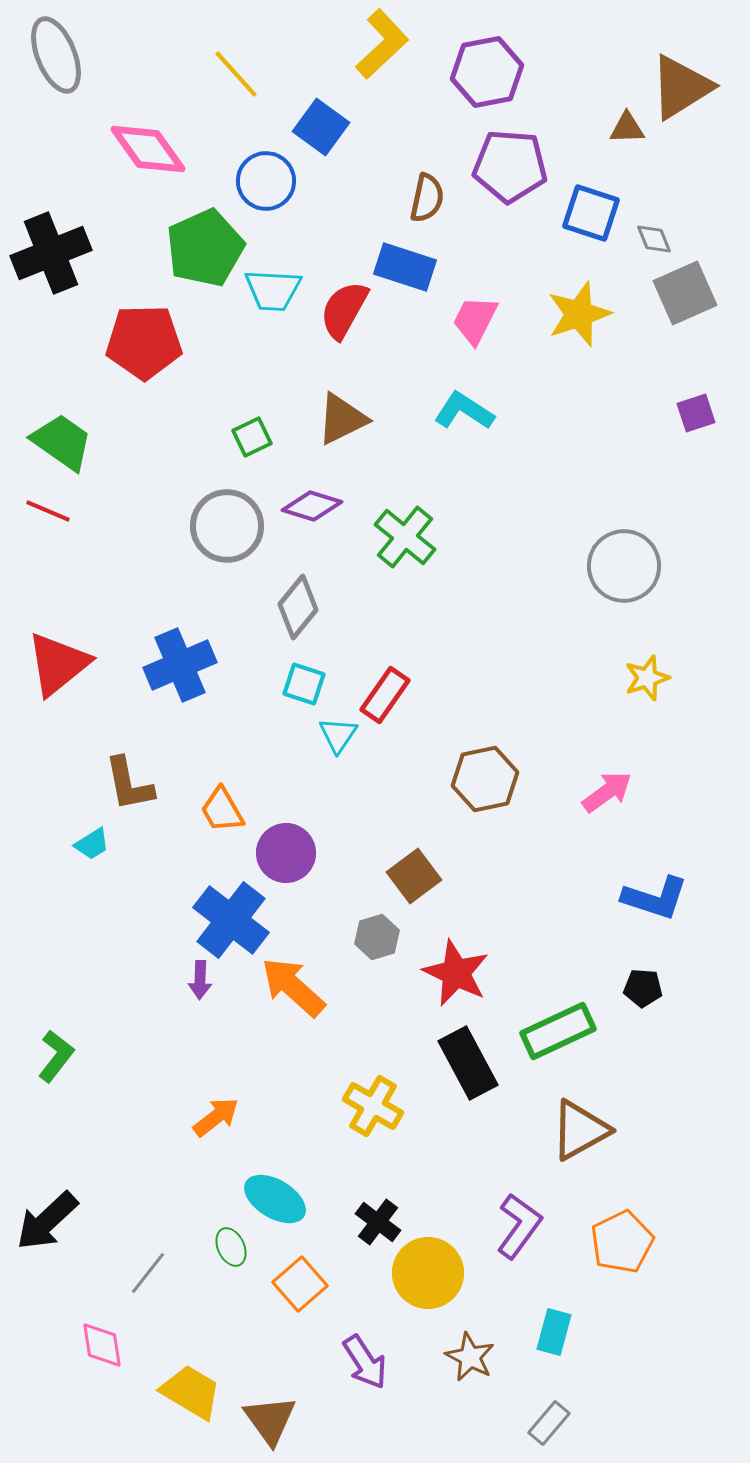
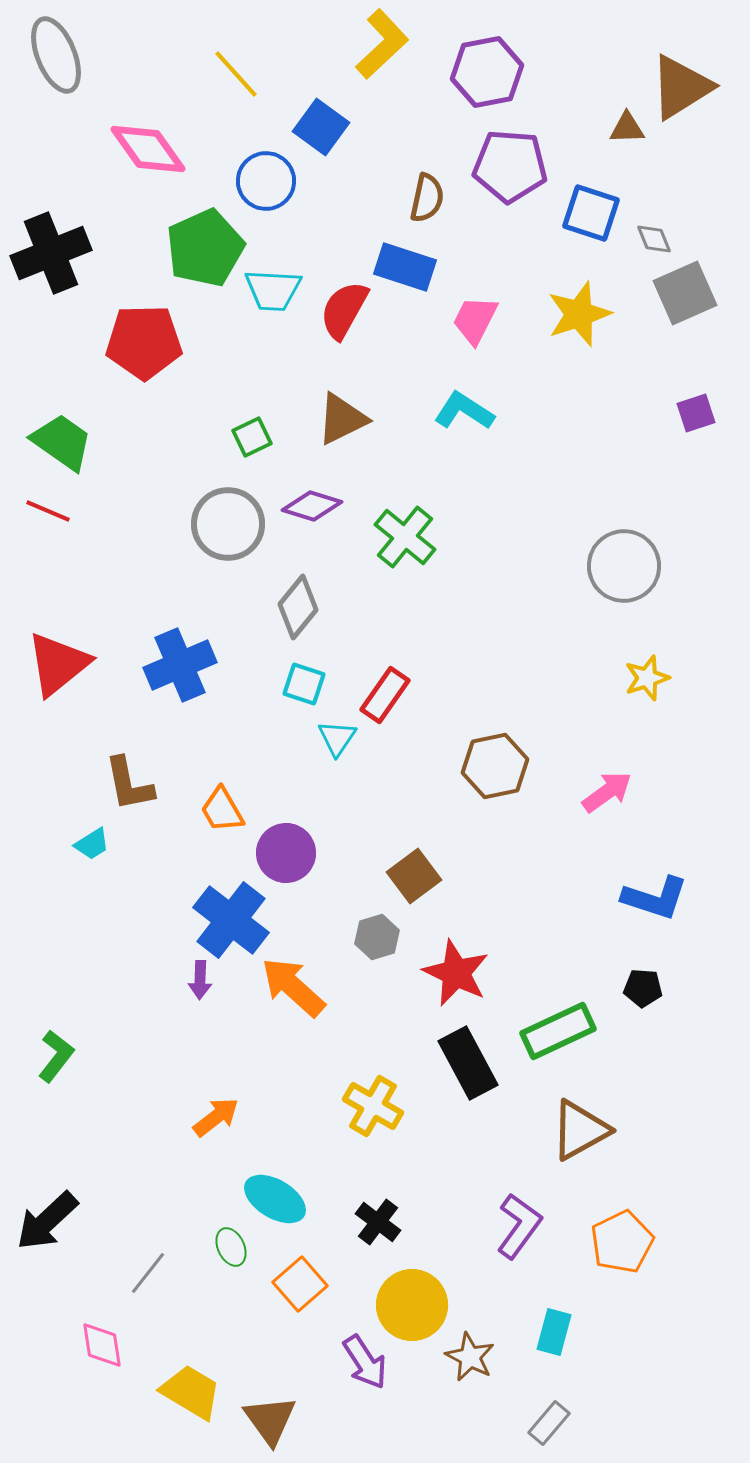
gray circle at (227, 526): moved 1 px right, 2 px up
cyan triangle at (338, 735): moved 1 px left, 3 px down
brown hexagon at (485, 779): moved 10 px right, 13 px up
yellow circle at (428, 1273): moved 16 px left, 32 px down
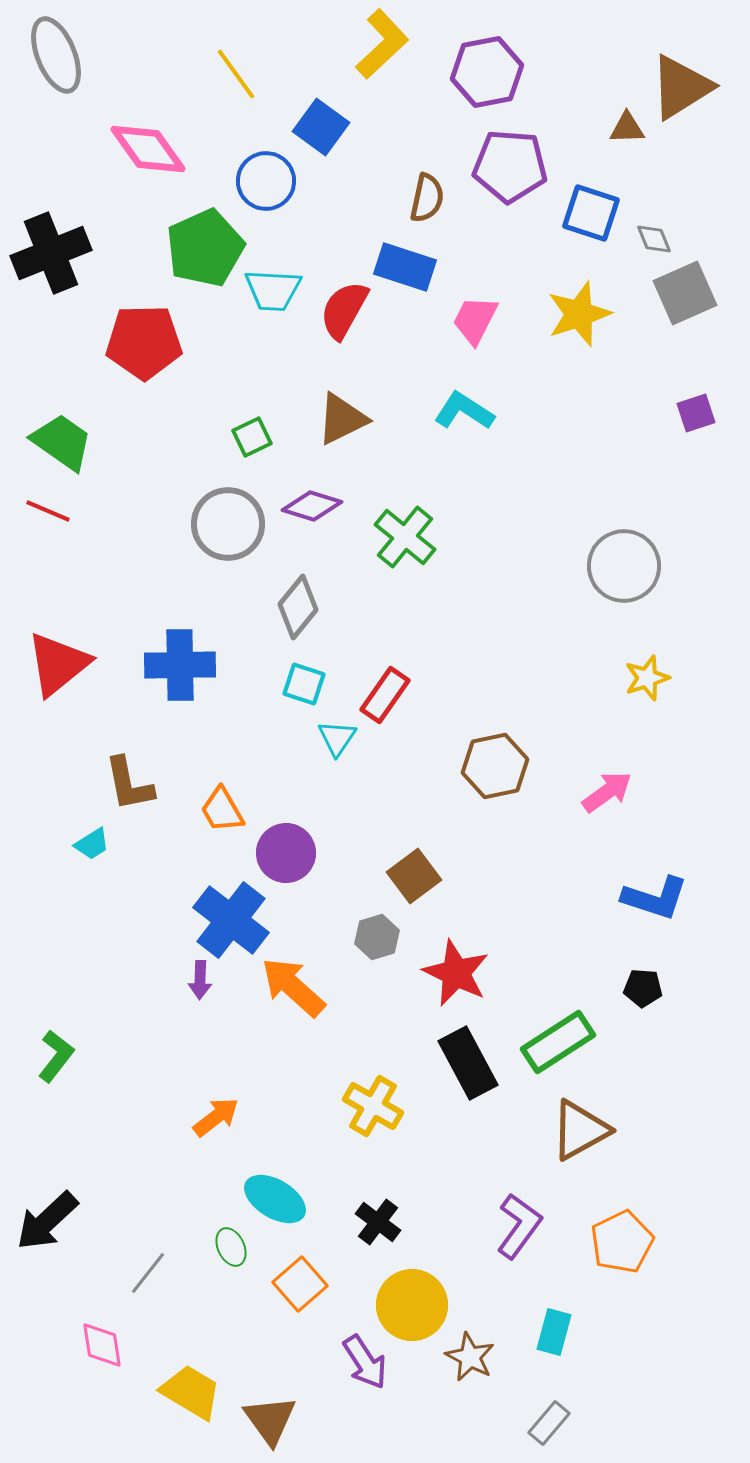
yellow line at (236, 74): rotated 6 degrees clockwise
blue cross at (180, 665): rotated 22 degrees clockwise
green rectangle at (558, 1031): moved 11 px down; rotated 8 degrees counterclockwise
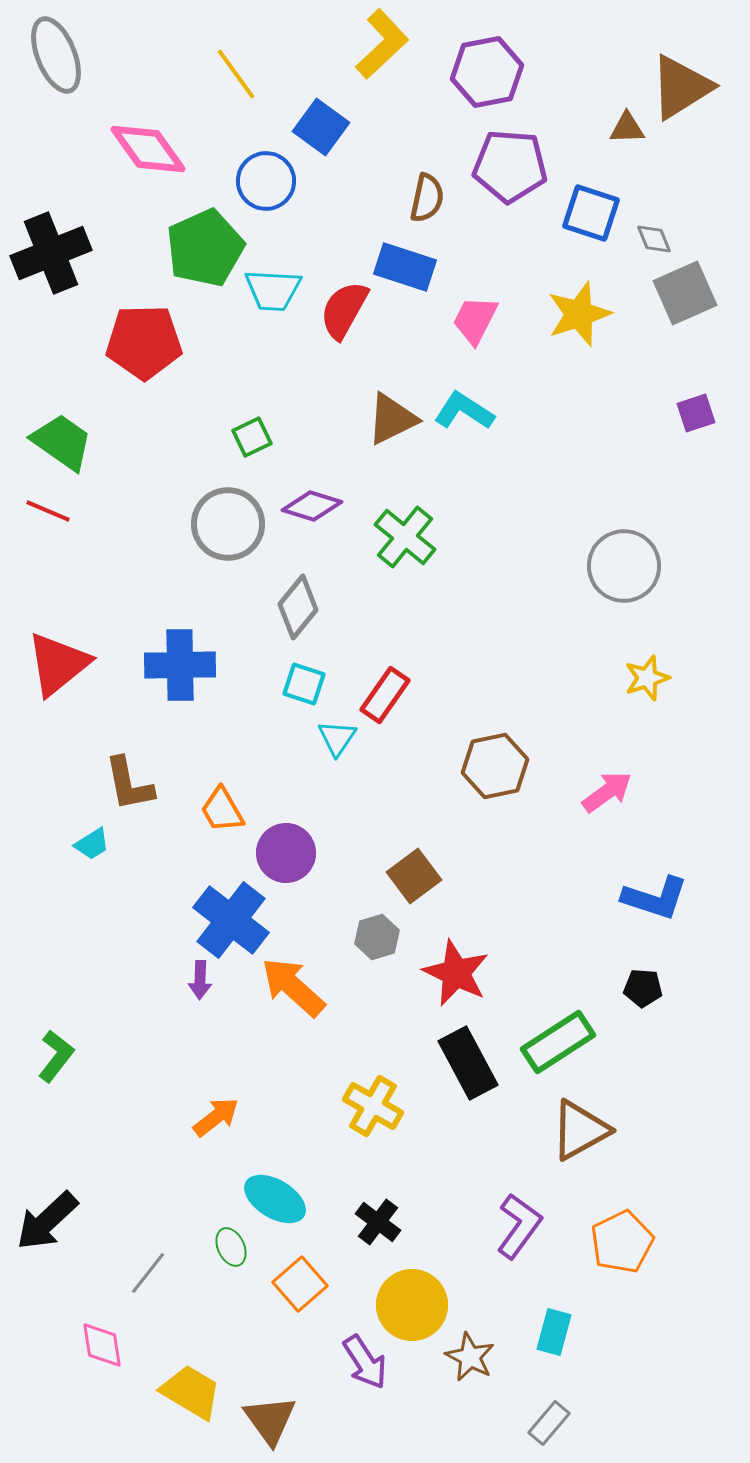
brown triangle at (342, 419): moved 50 px right
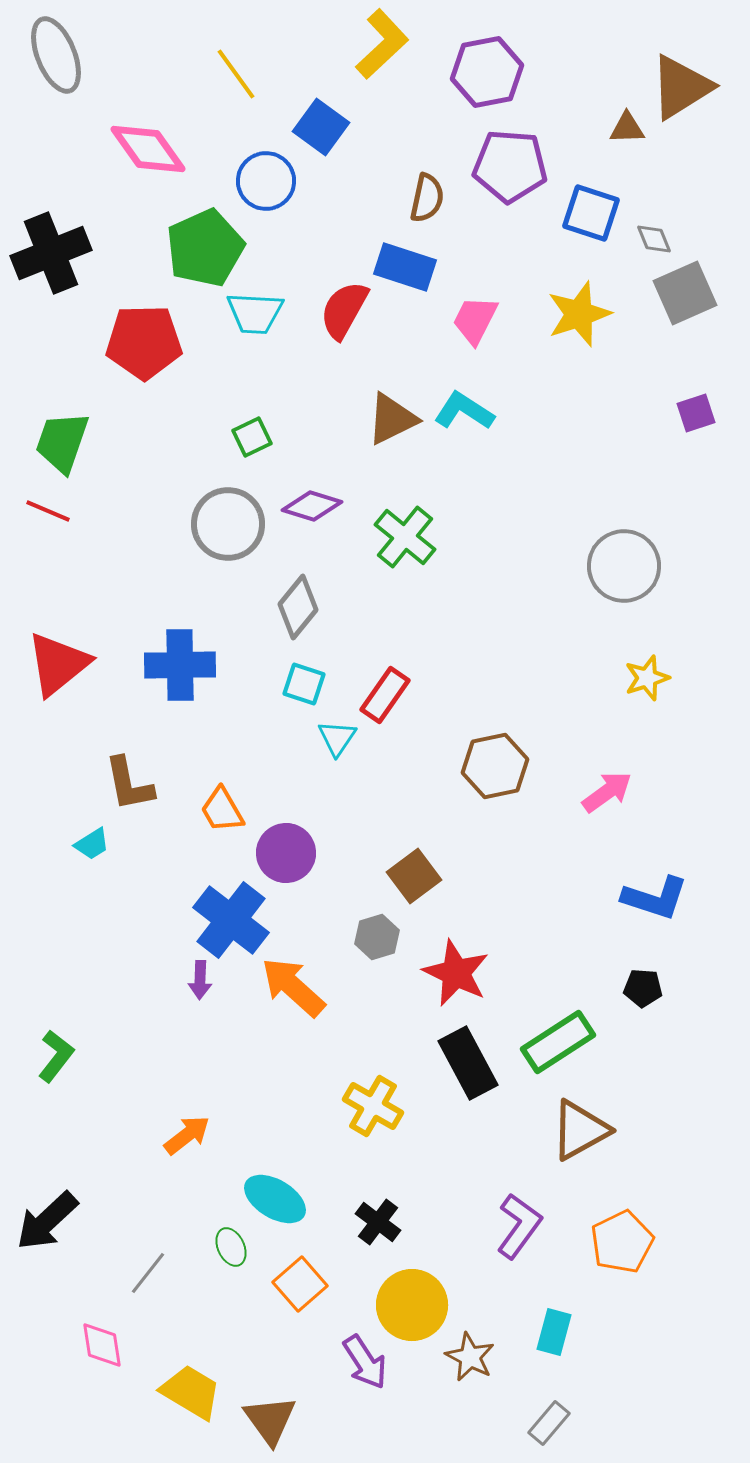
cyan trapezoid at (273, 290): moved 18 px left, 23 px down
green trapezoid at (62, 442): rotated 106 degrees counterclockwise
orange arrow at (216, 1117): moved 29 px left, 18 px down
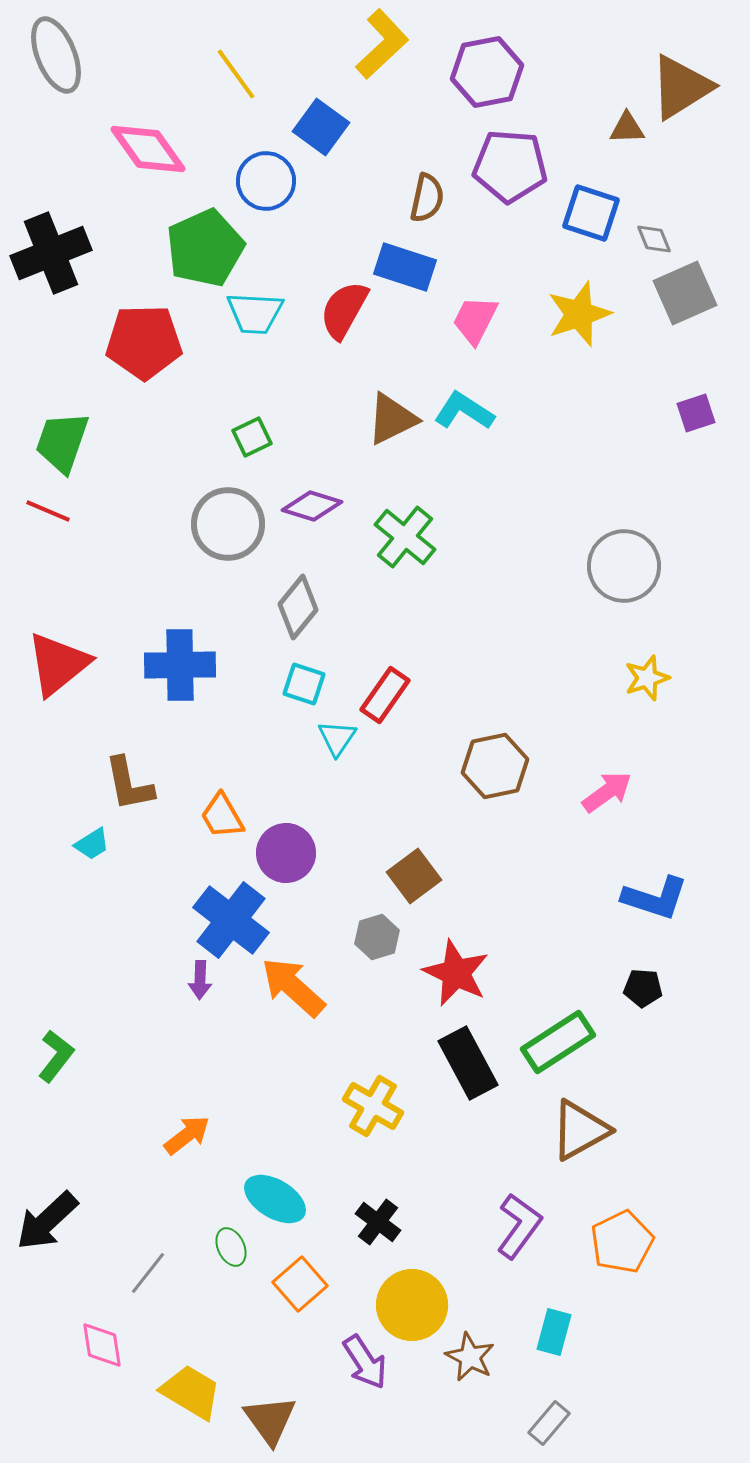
orange trapezoid at (222, 810): moved 6 px down
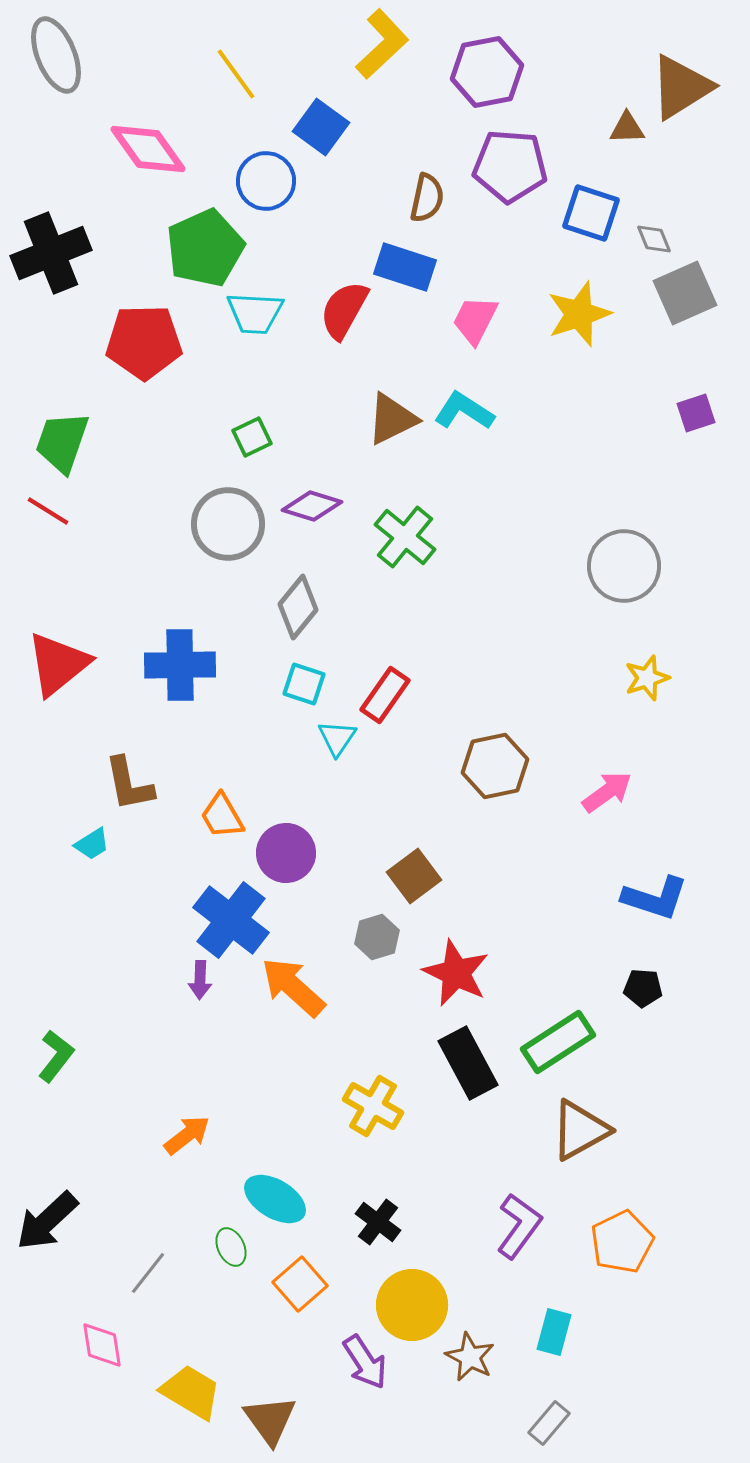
red line at (48, 511): rotated 9 degrees clockwise
